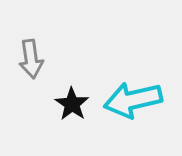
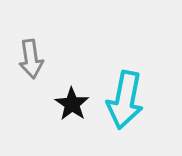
cyan arrow: moved 8 px left; rotated 66 degrees counterclockwise
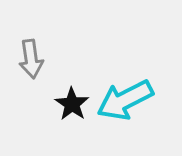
cyan arrow: rotated 52 degrees clockwise
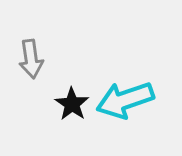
cyan arrow: rotated 8 degrees clockwise
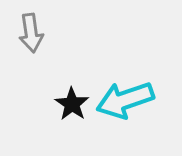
gray arrow: moved 26 px up
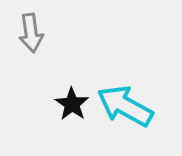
cyan arrow: moved 6 px down; rotated 48 degrees clockwise
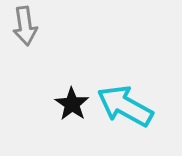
gray arrow: moved 6 px left, 7 px up
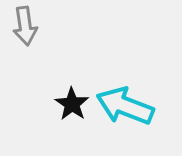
cyan arrow: rotated 8 degrees counterclockwise
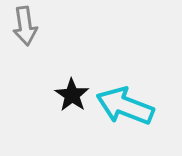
black star: moved 9 px up
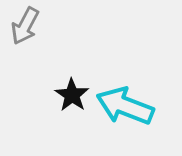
gray arrow: rotated 36 degrees clockwise
